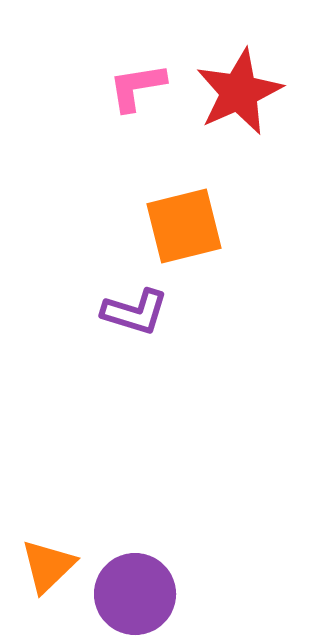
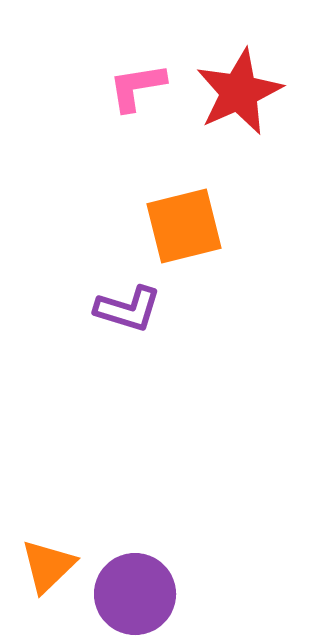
purple L-shape: moved 7 px left, 3 px up
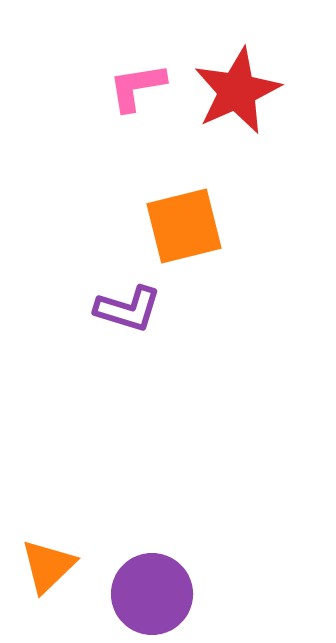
red star: moved 2 px left, 1 px up
purple circle: moved 17 px right
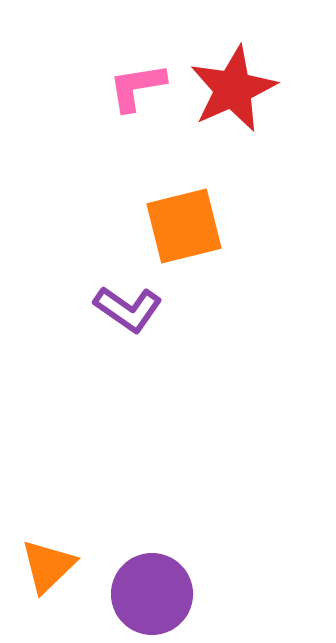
red star: moved 4 px left, 2 px up
purple L-shape: rotated 18 degrees clockwise
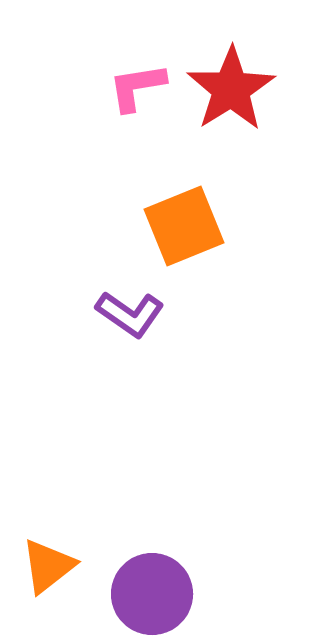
red star: moved 2 px left; rotated 8 degrees counterclockwise
orange square: rotated 8 degrees counterclockwise
purple L-shape: moved 2 px right, 5 px down
orange triangle: rotated 6 degrees clockwise
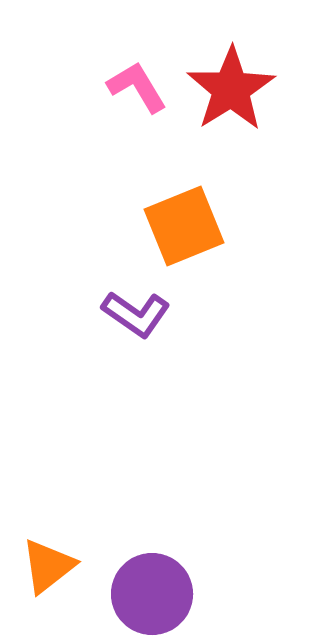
pink L-shape: rotated 68 degrees clockwise
purple L-shape: moved 6 px right
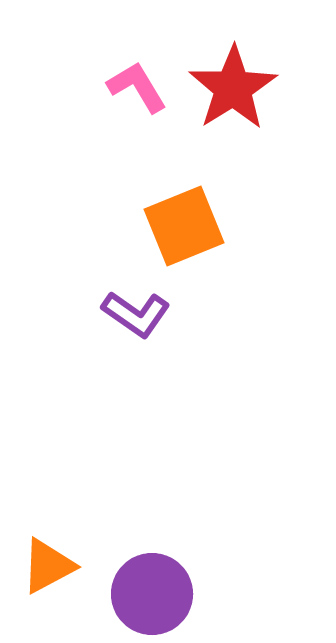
red star: moved 2 px right, 1 px up
orange triangle: rotated 10 degrees clockwise
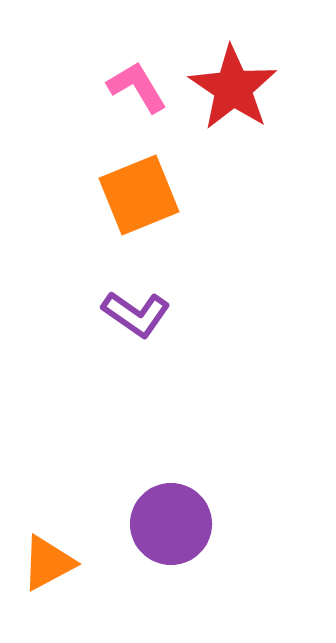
red star: rotated 6 degrees counterclockwise
orange square: moved 45 px left, 31 px up
orange triangle: moved 3 px up
purple circle: moved 19 px right, 70 px up
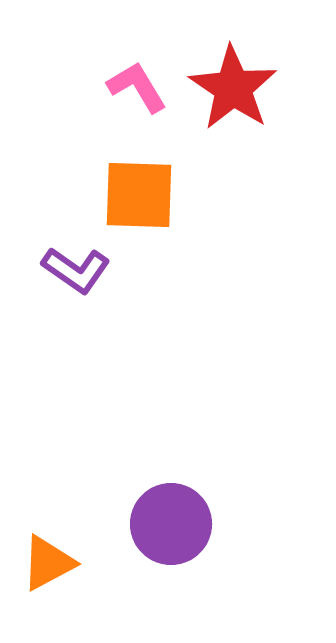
orange square: rotated 24 degrees clockwise
purple L-shape: moved 60 px left, 44 px up
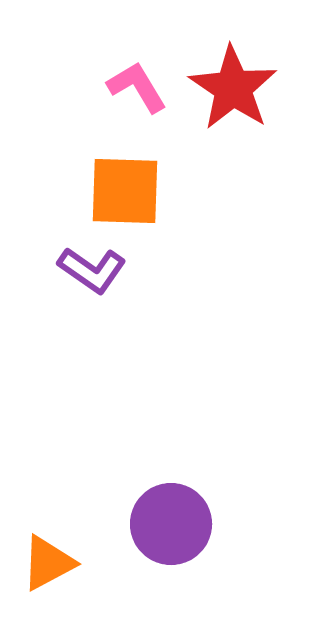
orange square: moved 14 px left, 4 px up
purple L-shape: moved 16 px right
